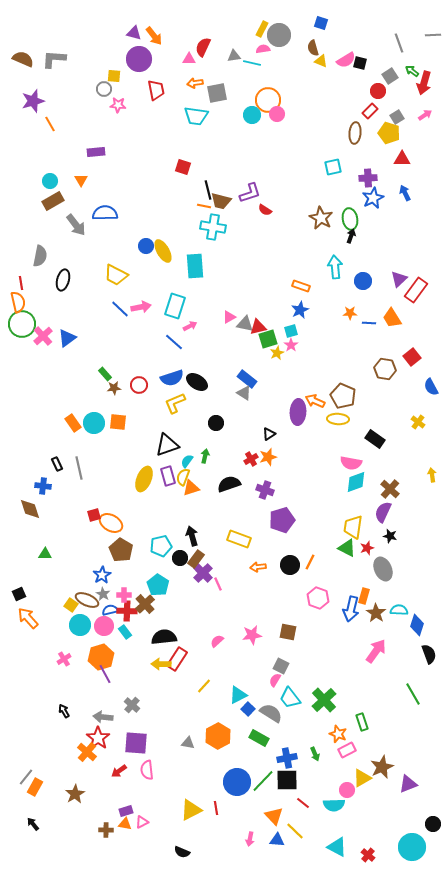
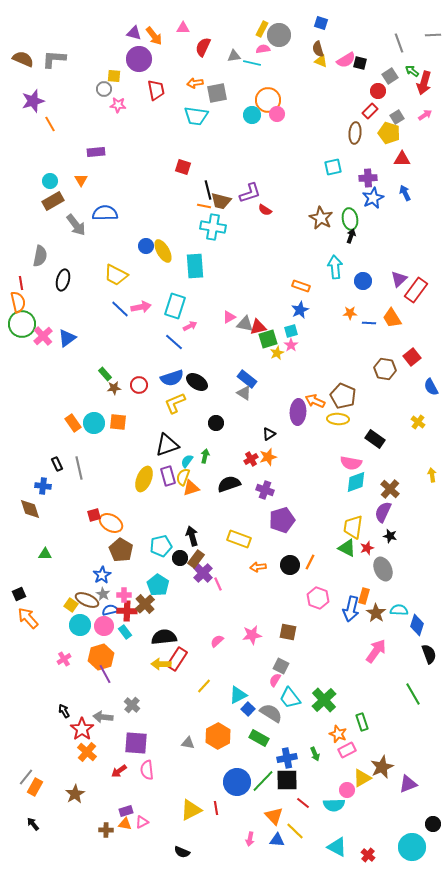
brown semicircle at (313, 48): moved 5 px right, 1 px down
pink triangle at (189, 59): moved 6 px left, 31 px up
red star at (98, 738): moved 16 px left, 9 px up
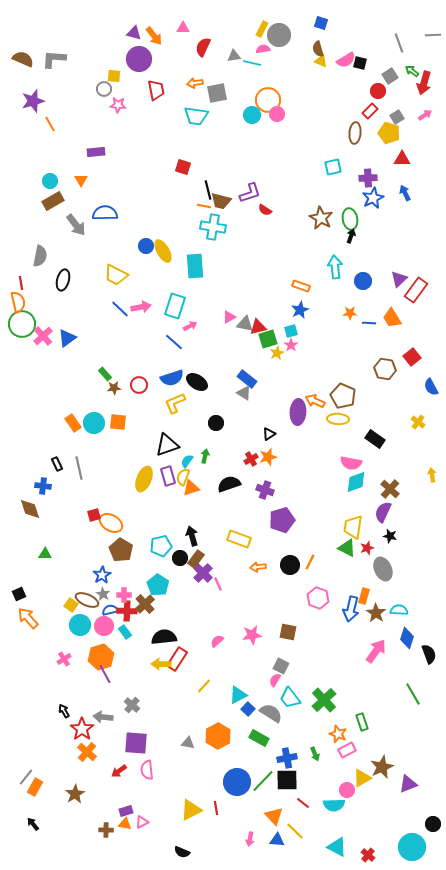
blue diamond at (417, 625): moved 10 px left, 13 px down
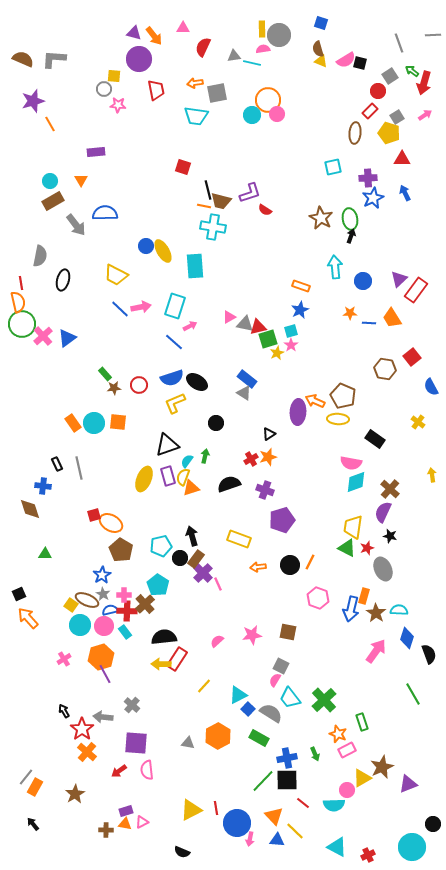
yellow rectangle at (262, 29): rotated 28 degrees counterclockwise
blue circle at (237, 782): moved 41 px down
red cross at (368, 855): rotated 24 degrees clockwise
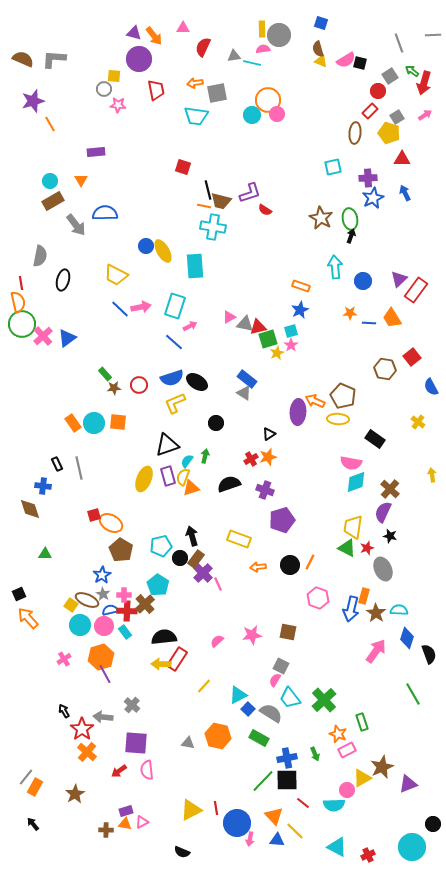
orange hexagon at (218, 736): rotated 20 degrees counterclockwise
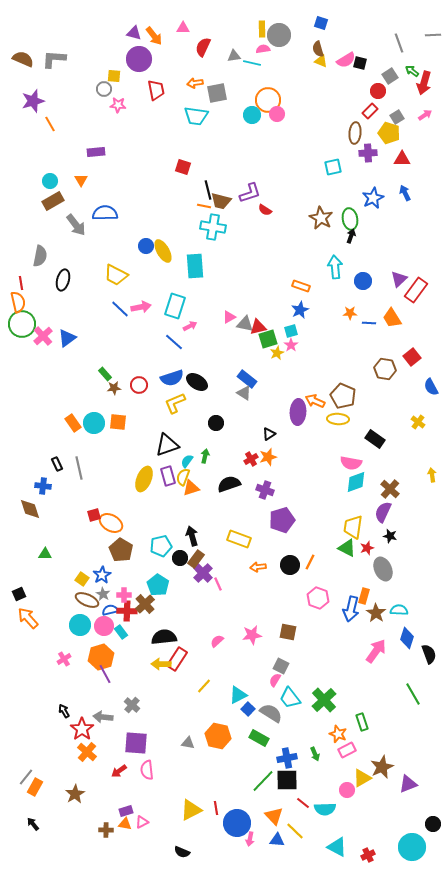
purple cross at (368, 178): moved 25 px up
yellow square at (71, 605): moved 11 px right, 26 px up
cyan rectangle at (125, 632): moved 4 px left
cyan semicircle at (334, 805): moved 9 px left, 4 px down
